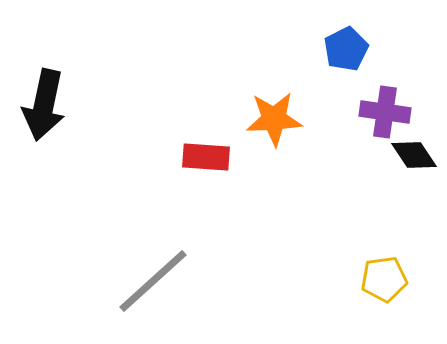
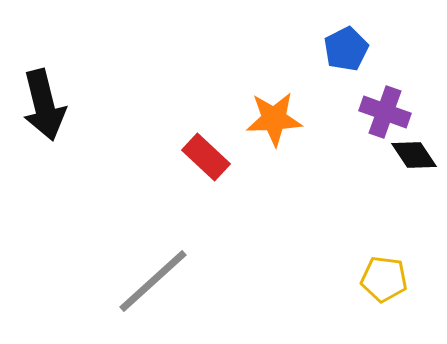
black arrow: rotated 26 degrees counterclockwise
purple cross: rotated 12 degrees clockwise
red rectangle: rotated 39 degrees clockwise
yellow pentagon: rotated 15 degrees clockwise
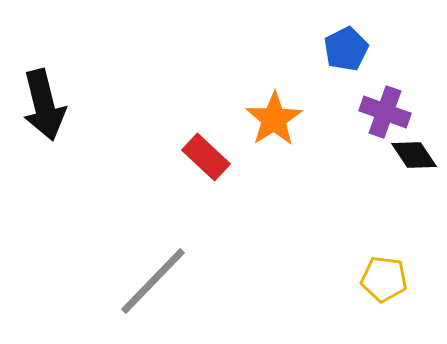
orange star: rotated 30 degrees counterclockwise
gray line: rotated 4 degrees counterclockwise
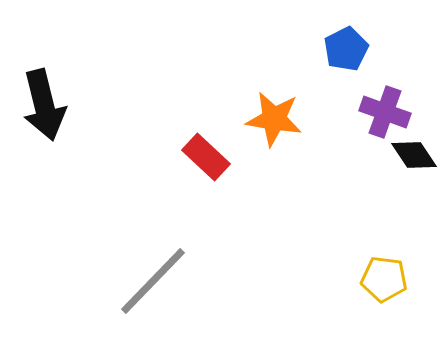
orange star: rotated 30 degrees counterclockwise
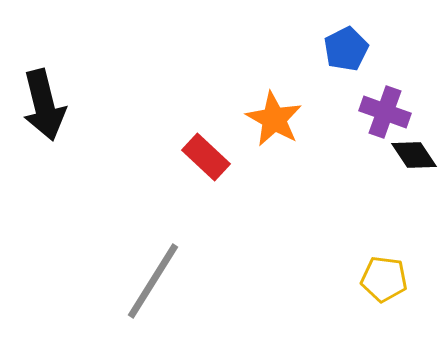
orange star: rotated 20 degrees clockwise
gray line: rotated 12 degrees counterclockwise
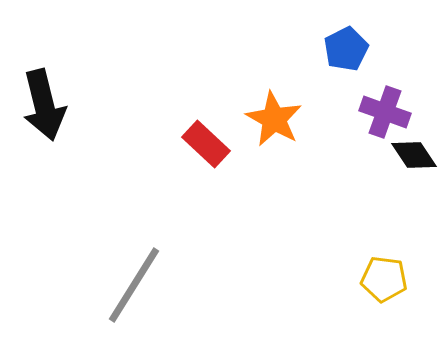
red rectangle: moved 13 px up
gray line: moved 19 px left, 4 px down
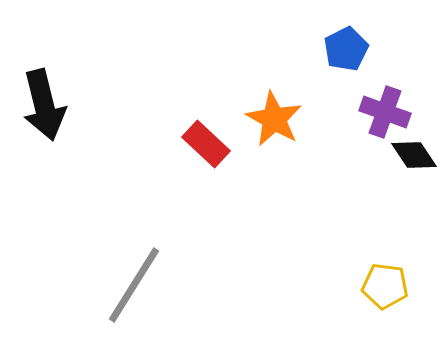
yellow pentagon: moved 1 px right, 7 px down
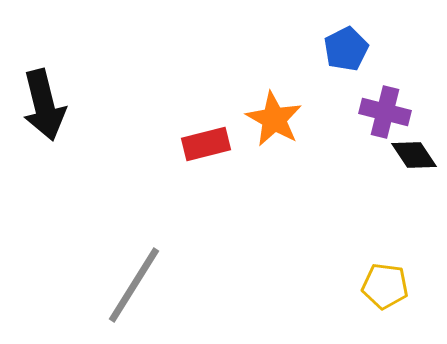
purple cross: rotated 6 degrees counterclockwise
red rectangle: rotated 57 degrees counterclockwise
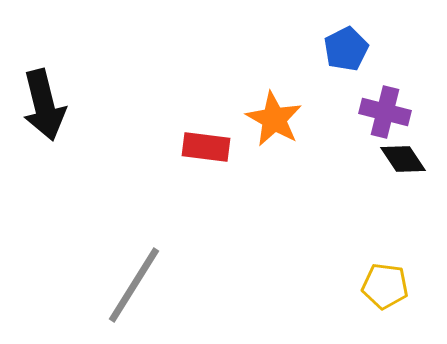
red rectangle: moved 3 px down; rotated 21 degrees clockwise
black diamond: moved 11 px left, 4 px down
